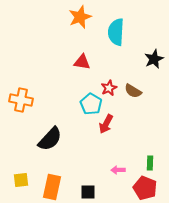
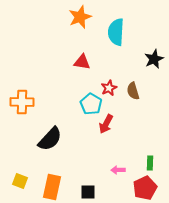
brown semicircle: rotated 42 degrees clockwise
orange cross: moved 1 px right, 2 px down; rotated 10 degrees counterclockwise
yellow square: moved 1 px left, 1 px down; rotated 28 degrees clockwise
red pentagon: rotated 25 degrees clockwise
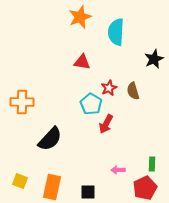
green rectangle: moved 2 px right, 1 px down
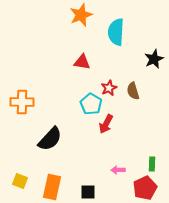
orange star: moved 1 px right, 2 px up
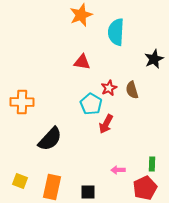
brown semicircle: moved 1 px left, 1 px up
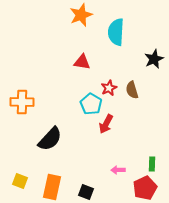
black square: moved 2 px left; rotated 21 degrees clockwise
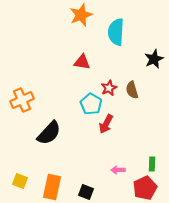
orange cross: moved 2 px up; rotated 25 degrees counterclockwise
black semicircle: moved 1 px left, 6 px up
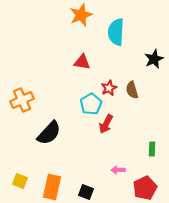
cyan pentagon: rotated 10 degrees clockwise
green rectangle: moved 15 px up
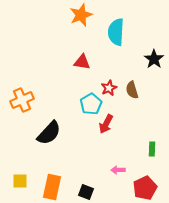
black star: rotated 12 degrees counterclockwise
yellow square: rotated 21 degrees counterclockwise
